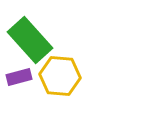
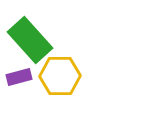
yellow hexagon: rotated 6 degrees counterclockwise
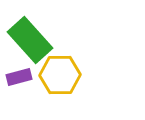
yellow hexagon: moved 1 px up
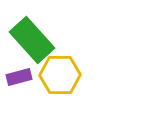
green rectangle: moved 2 px right
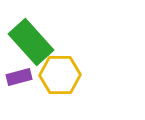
green rectangle: moved 1 px left, 2 px down
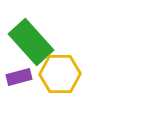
yellow hexagon: moved 1 px up
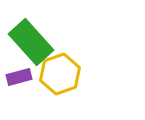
yellow hexagon: rotated 18 degrees counterclockwise
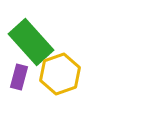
purple rectangle: rotated 60 degrees counterclockwise
